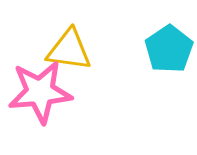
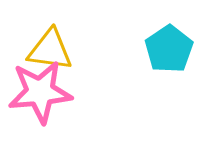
yellow triangle: moved 19 px left
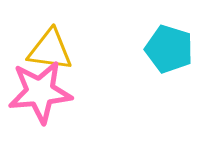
cyan pentagon: rotated 21 degrees counterclockwise
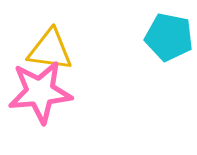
cyan pentagon: moved 12 px up; rotated 6 degrees counterclockwise
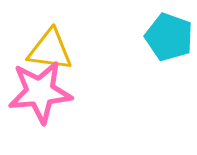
cyan pentagon: rotated 9 degrees clockwise
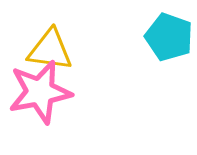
pink star: rotated 6 degrees counterclockwise
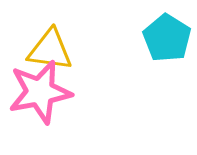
cyan pentagon: moved 2 px left, 1 px down; rotated 12 degrees clockwise
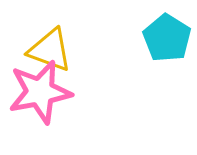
yellow triangle: rotated 12 degrees clockwise
